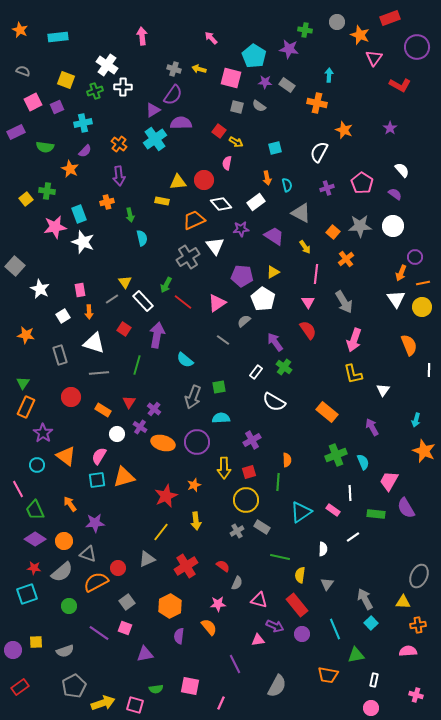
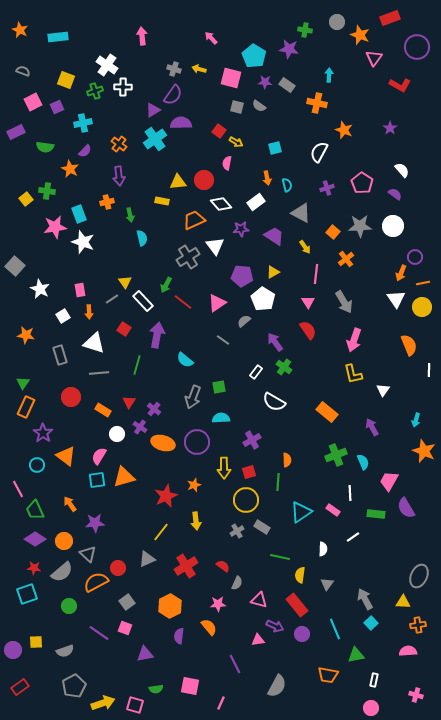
gray triangle at (88, 554): rotated 24 degrees clockwise
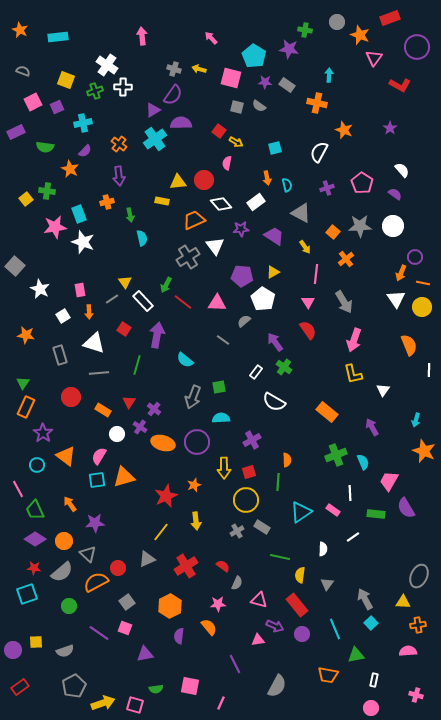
orange line at (423, 283): rotated 24 degrees clockwise
pink triangle at (217, 303): rotated 36 degrees clockwise
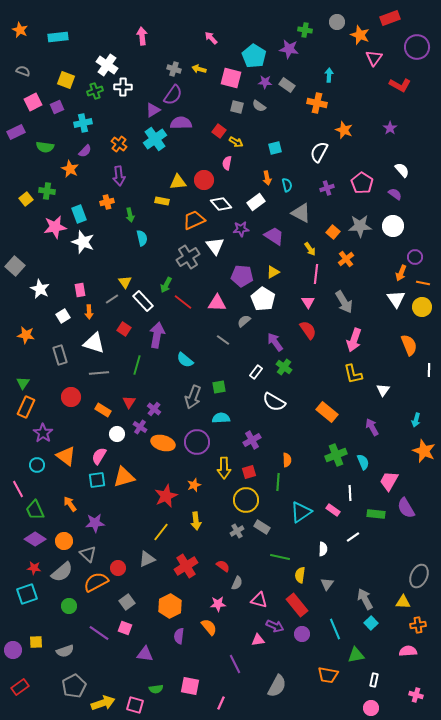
yellow arrow at (305, 247): moved 5 px right, 2 px down
purple triangle at (145, 654): rotated 18 degrees clockwise
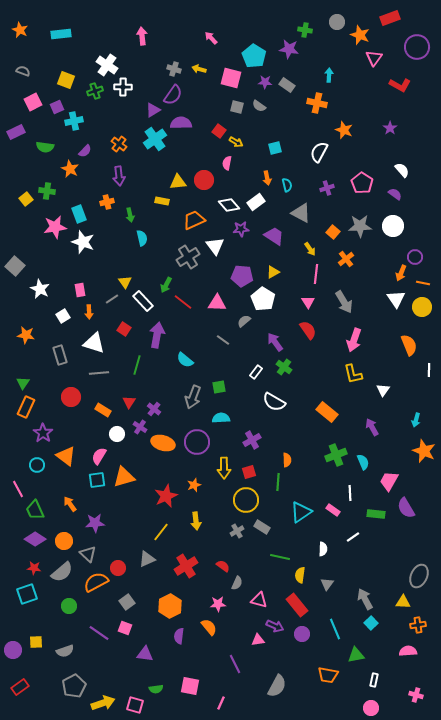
cyan rectangle at (58, 37): moved 3 px right, 3 px up
cyan cross at (83, 123): moved 9 px left, 2 px up
white diamond at (221, 204): moved 8 px right, 1 px down
